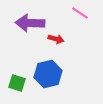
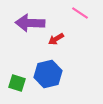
red arrow: rotated 133 degrees clockwise
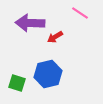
red arrow: moved 1 px left, 2 px up
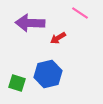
red arrow: moved 3 px right, 1 px down
